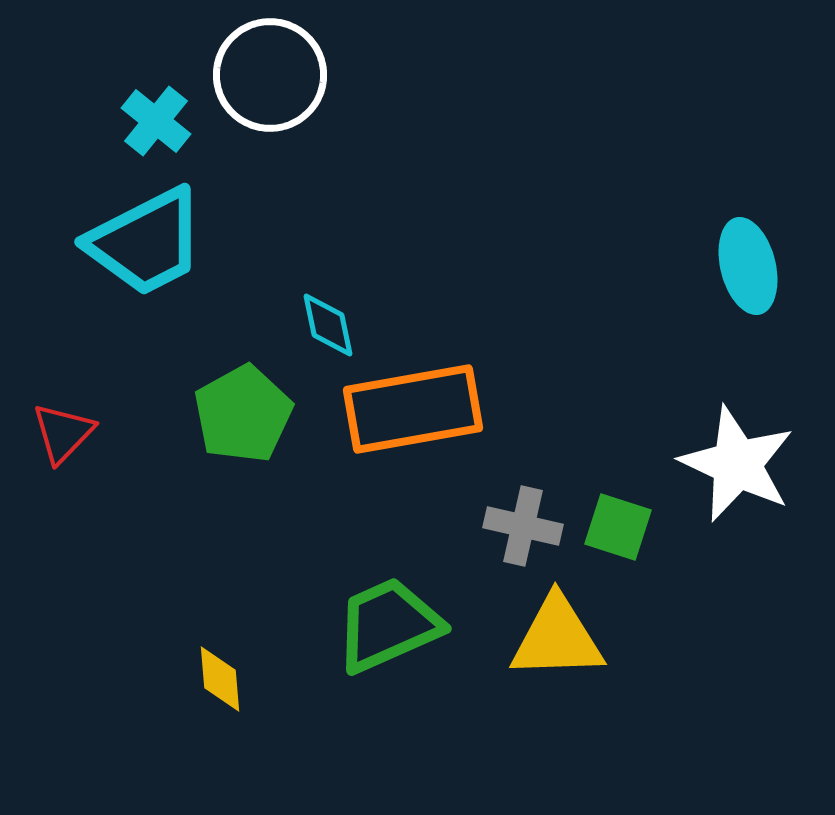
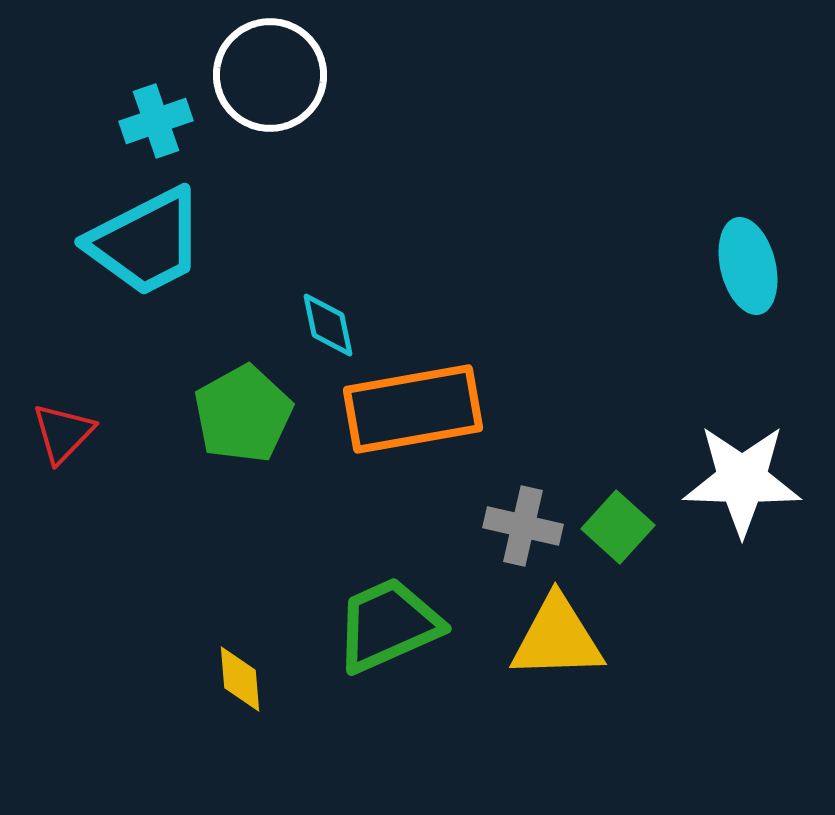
cyan cross: rotated 32 degrees clockwise
white star: moved 5 px right, 16 px down; rotated 23 degrees counterclockwise
green square: rotated 24 degrees clockwise
yellow diamond: moved 20 px right
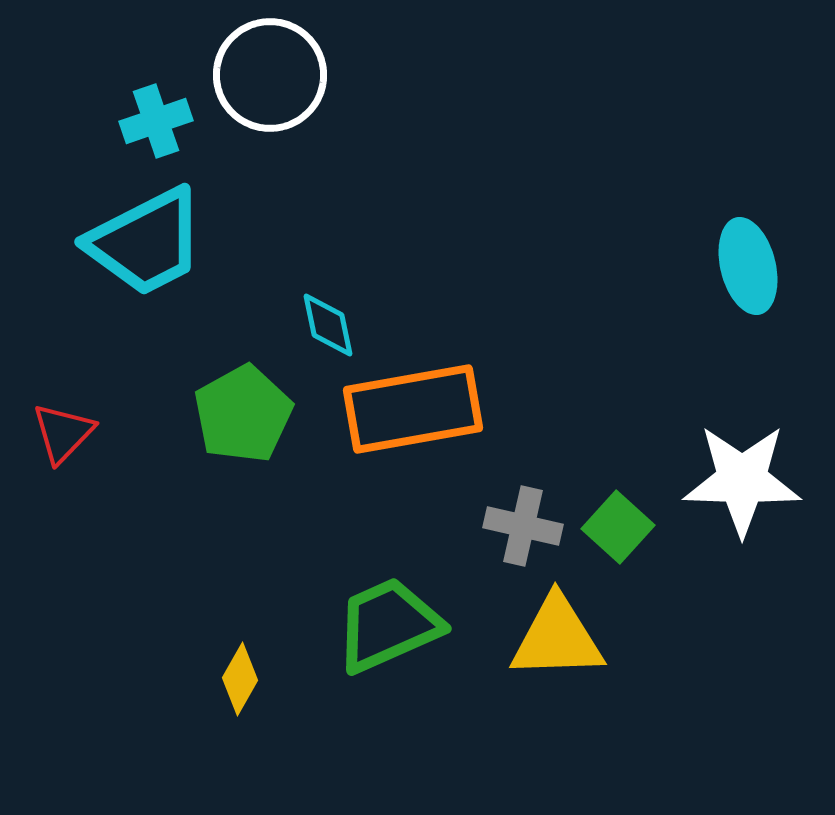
yellow diamond: rotated 34 degrees clockwise
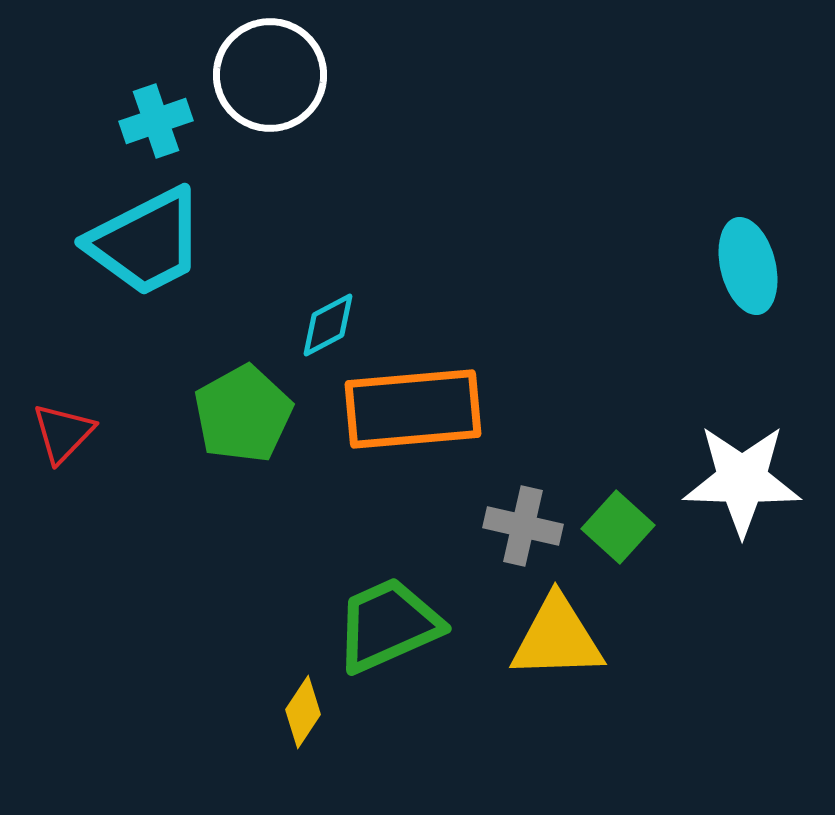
cyan diamond: rotated 74 degrees clockwise
orange rectangle: rotated 5 degrees clockwise
yellow diamond: moved 63 px right, 33 px down; rotated 4 degrees clockwise
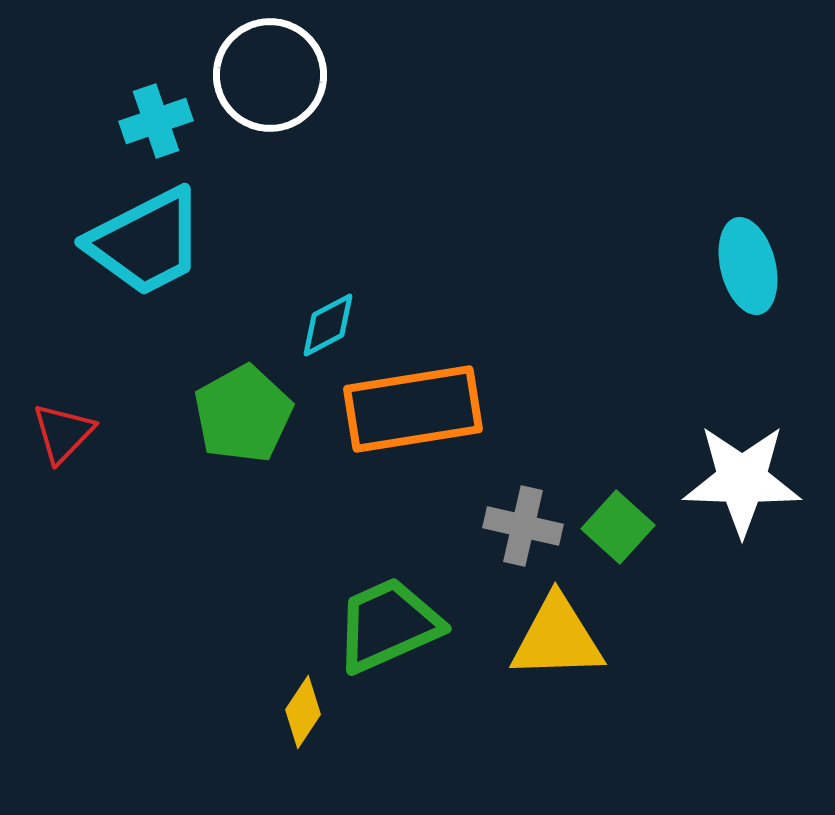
orange rectangle: rotated 4 degrees counterclockwise
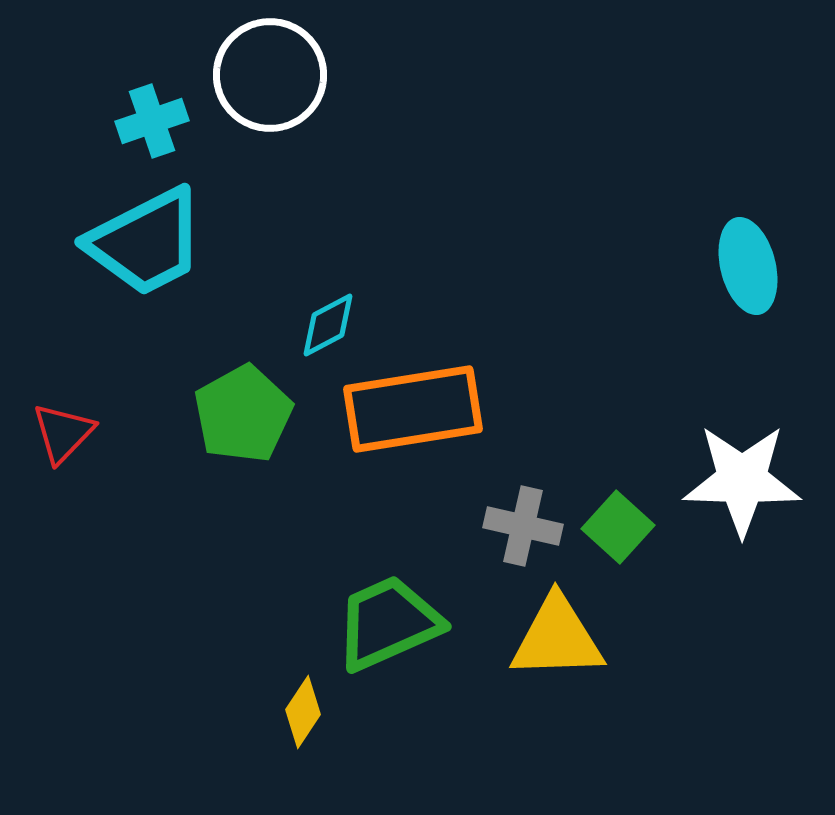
cyan cross: moved 4 px left
green trapezoid: moved 2 px up
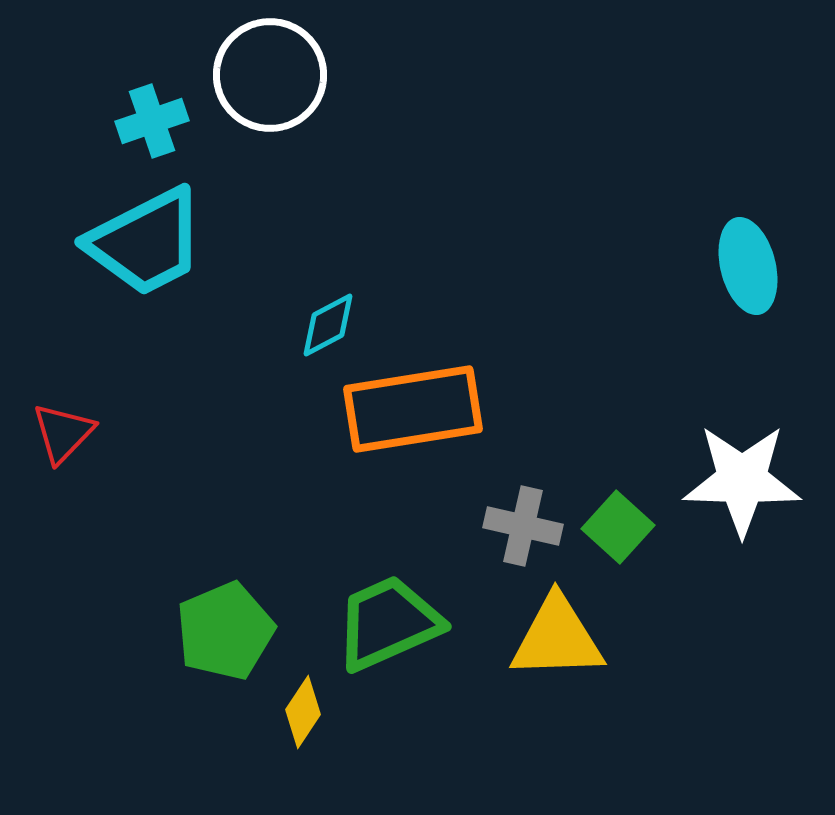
green pentagon: moved 18 px left, 217 px down; rotated 6 degrees clockwise
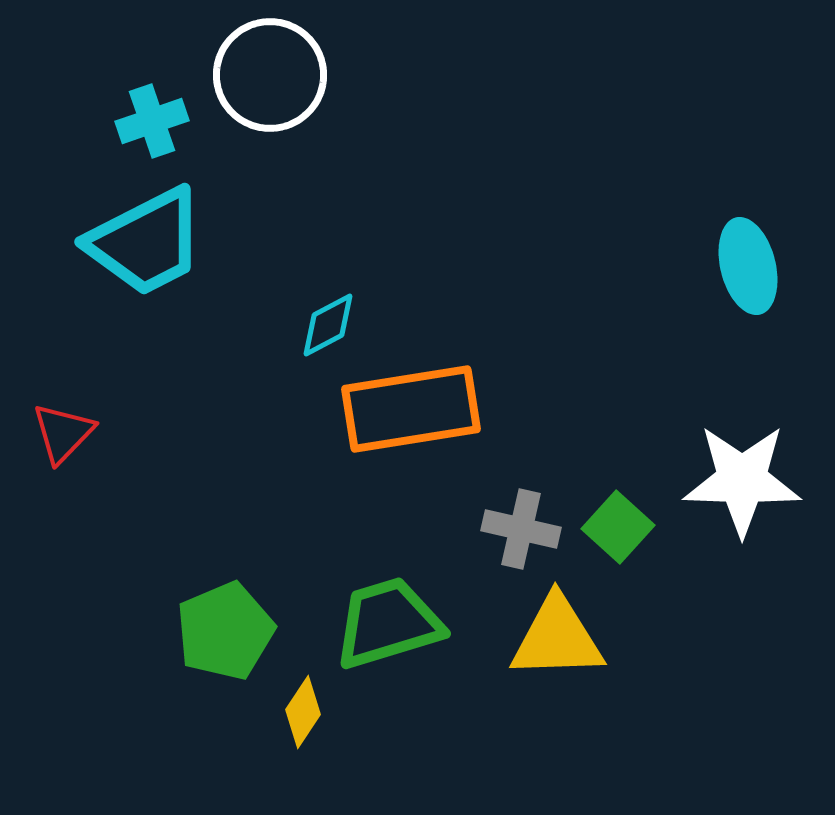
orange rectangle: moved 2 px left
gray cross: moved 2 px left, 3 px down
green trapezoid: rotated 7 degrees clockwise
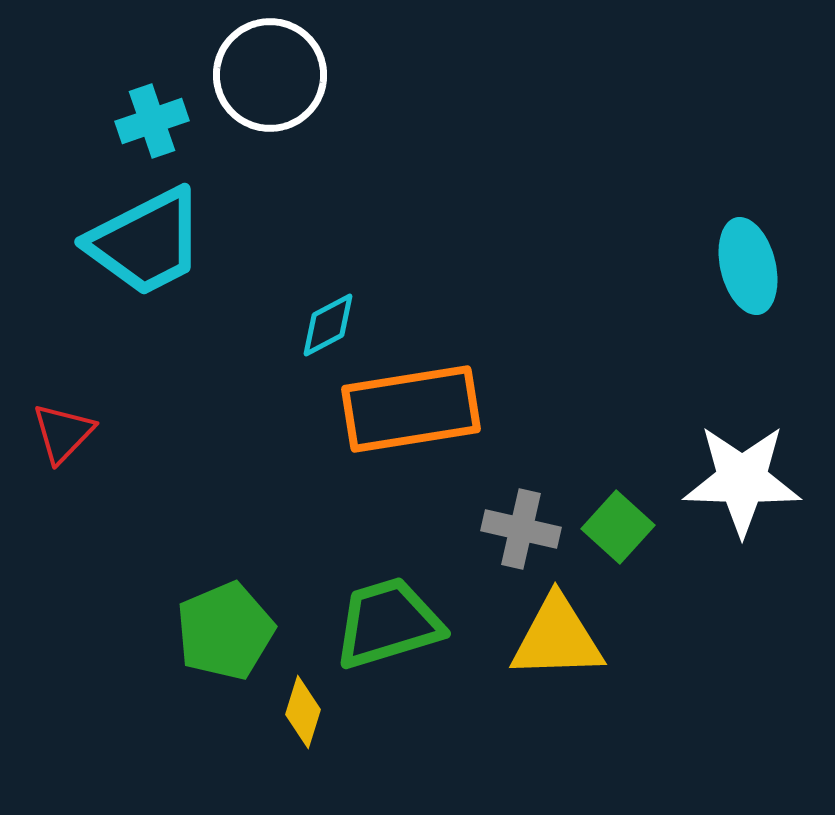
yellow diamond: rotated 16 degrees counterclockwise
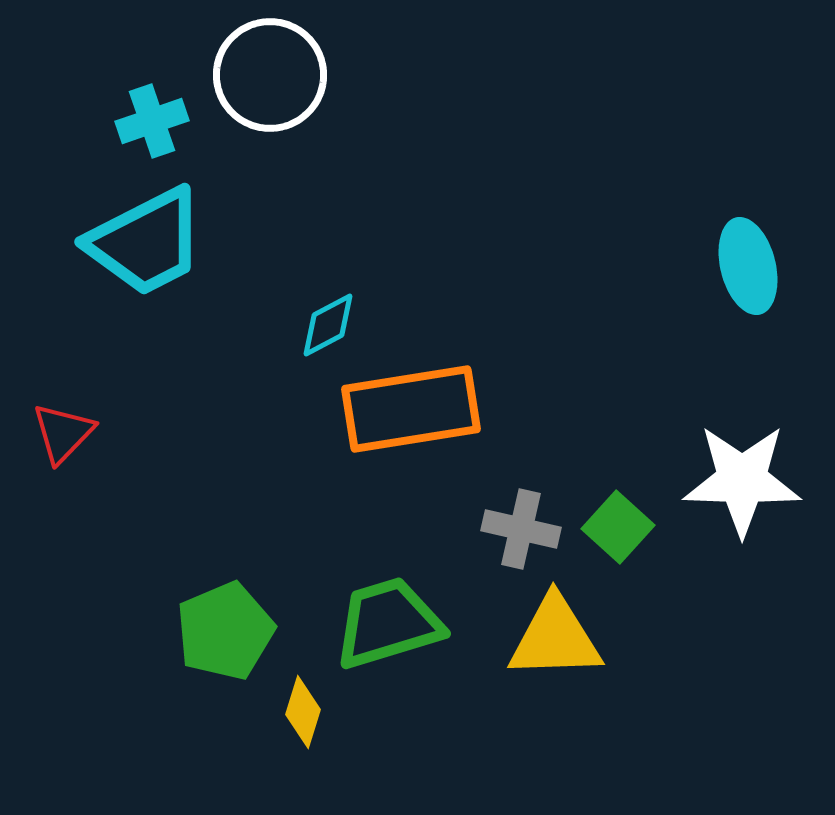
yellow triangle: moved 2 px left
